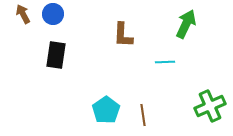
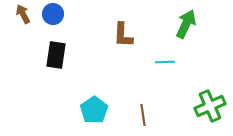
cyan pentagon: moved 12 px left
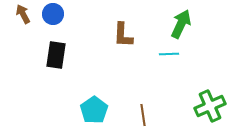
green arrow: moved 5 px left
cyan line: moved 4 px right, 8 px up
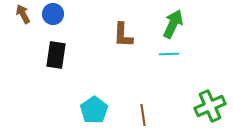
green arrow: moved 8 px left
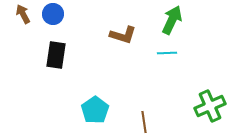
green arrow: moved 1 px left, 4 px up
brown L-shape: rotated 76 degrees counterclockwise
cyan line: moved 2 px left, 1 px up
cyan pentagon: moved 1 px right
brown line: moved 1 px right, 7 px down
